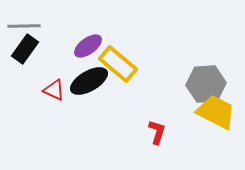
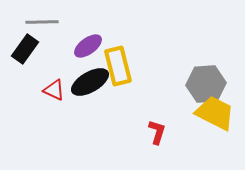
gray line: moved 18 px right, 4 px up
yellow rectangle: moved 2 px down; rotated 36 degrees clockwise
black ellipse: moved 1 px right, 1 px down
yellow trapezoid: moved 1 px left, 1 px down
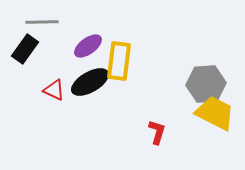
yellow rectangle: moved 1 px right, 5 px up; rotated 21 degrees clockwise
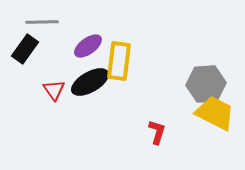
red triangle: rotated 30 degrees clockwise
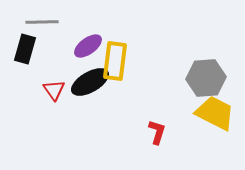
black rectangle: rotated 20 degrees counterclockwise
yellow rectangle: moved 4 px left
gray hexagon: moved 6 px up
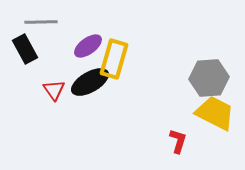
gray line: moved 1 px left
black rectangle: rotated 44 degrees counterclockwise
yellow rectangle: moved 1 px left, 2 px up; rotated 9 degrees clockwise
gray hexagon: moved 3 px right
red L-shape: moved 21 px right, 9 px down
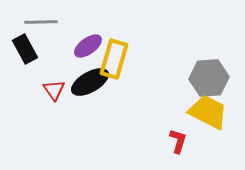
yellow trapezoid: moved 7 px left, 1 px up
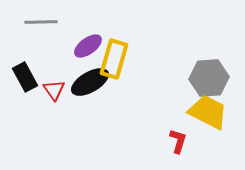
black rectangle: moved 28 px down
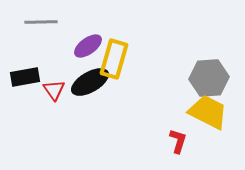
black rectangle: rotated 72 degrees counterclockwise
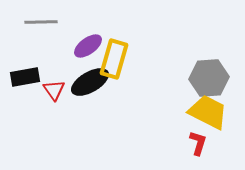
red L-shape: moved 20 px right, 2 px down
